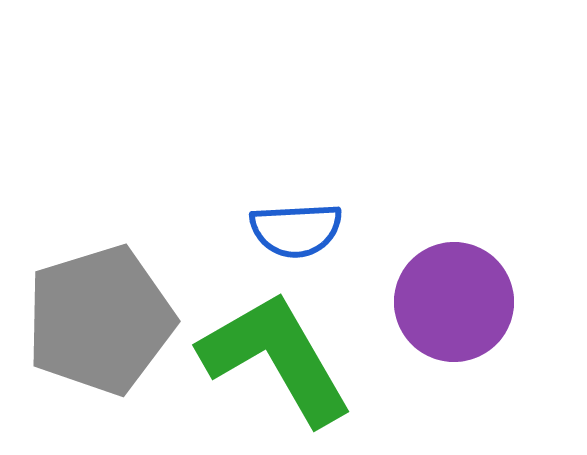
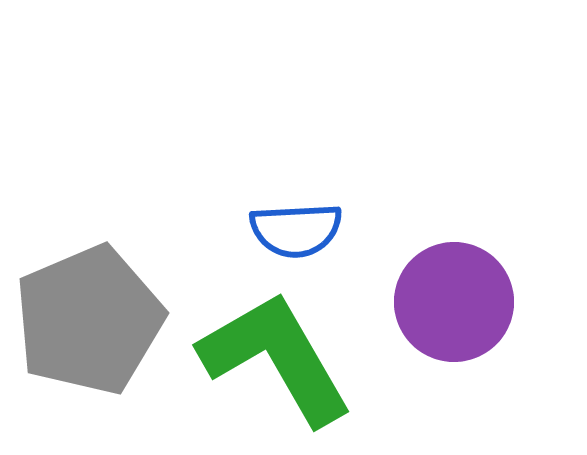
gray pentagon: moved 11 px left; rotated 6 degrees counterclockwise
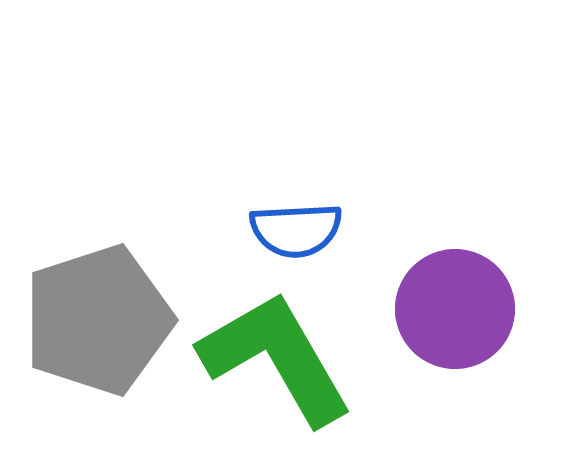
purple circle: moved 1 px right, 7 px down
gray pentagon: moved 9 px right; rotated 5 degrees clockwise
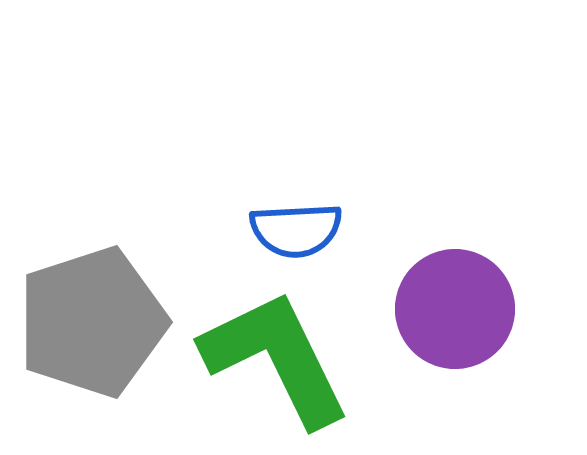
gray pentagon: moved 6 px left, 2 px down
green L-shape: rotated 4 degrees clockwise
